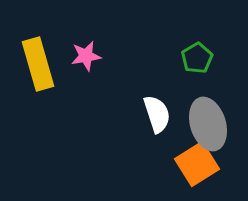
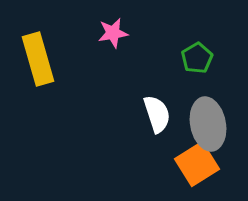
pink star: moved 27 px right, 23 px up
yellow rectangle: moved 5 px up
gray ellipse: rotated 6 degrees clockwise
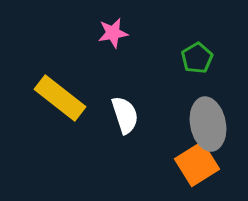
yellow rectangle: moved 22 px right, 39 px down; rotated 36 degrees counterclockwise
white semicircle: moved 32 px left, 1 px down
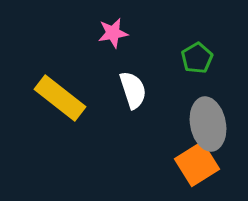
white semicircle: moved 8 px right, 25 px up
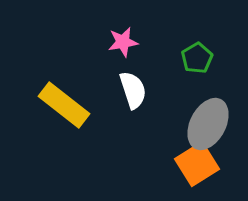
pink star: moved 10 px right, 9 px down
yellow rectangle: moved 4 px right, 7 px down
gray ellipse: rotated 39 degrees clockwise
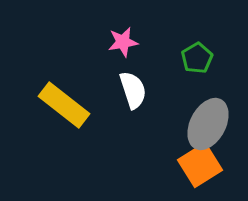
orange square: moved 3 px right, 1 px down
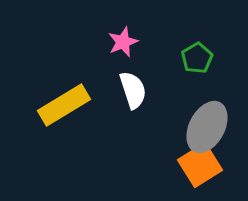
pink star: rotated 12 degrees counterclockwise
yellow rectangle: rotated 69 degrees counterclockwise
gray ellipse: moved 1 px left, 3 px down
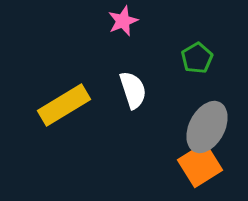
pink star: moved 21 px up
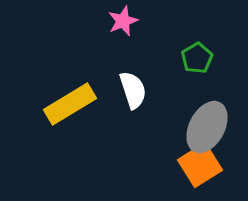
yellow rectangle: moved 6 px right, 1 px up
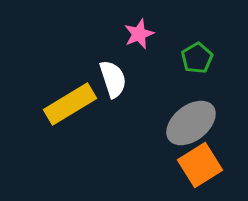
pink star: moved 16 px right, 13 px down
white semicircle: moved 20 px left, 11 px up
gray ellipse: moved 16 px left, 4 px up; rotated 24 degrees clockwise
